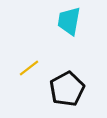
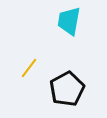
yellow line: rotated 15 degrees counterclockwise
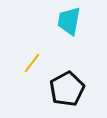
yellow line: moved 3 px right, 5 px up
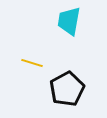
yellow line: rotated 70 degrees clockwise
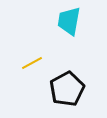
yellow line: rotated 45 degrees counterclockwise
